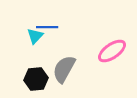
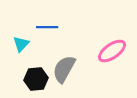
cyan triangle: moved 14 px left, 8 px down
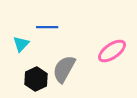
black hexagon: rotated 20 degrees counterclockwise
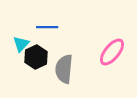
pink ellipse: moved 1 px down; rotated 16 degrees counterclockwise
gray semicircle: rotated 24 degrees counterclockwise
black hexagon: moved 22 px up
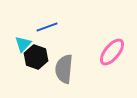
blue line: rotated 20 degrees counterclockwise
cyan triangle: moved 2 px right
black hexagon: rotated 15 degrees counterclockwise
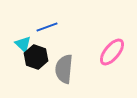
cyan triangle: rotated 30 degrees counterclockwise
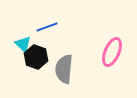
pink ellipse: rotated 16 degrees counterclockwise
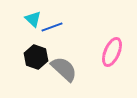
blue line: moved 5 px right
cyan triangle: moved 10 px right, 25 px up
gray semicircle: rotated 128 degrees clockwise
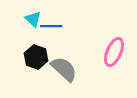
blue line: moved 1 px left, 1 px up; rotated 20 degrees clockwise
pink ellipse: moved 2 px right
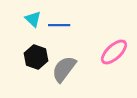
blue line: moved 8 px right, 1 px up
pink ellipse: rotated 24 degrees clockwise
gray semicircle: rotated 96 degrees counterclockwise
